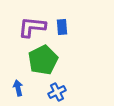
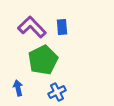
purple L-shape: rotated 40 degrees clockwise
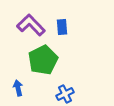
purple L-shape: moved 1 px left, 2 px up
blue cross: moved 8 px right, 2 px down
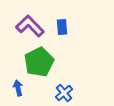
purple L-shape: moved 1 px left, 1 px down
green pentagon: moved 4 px left, 2 px down
blue cross: moved 1 px left, 1 px up; rotated 12 degrees counterclockwise
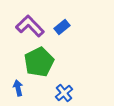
blue rectangle: rotated 56 degrees clockwise
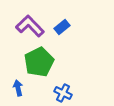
blue cross: moved 1 px left; rotated 24 degrees counterclockwise
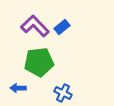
purple L-shape: moved 5 px right
green pentagon: rotated 20 degrees clockwise
blue arrow: rotated 77 degrees counterclockwise
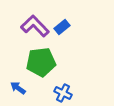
green pentagon: moved 2 px right
blue arrow: rotated 35 degrees clockwise
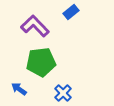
blue rectangle: moved 9 px right, 15 px up
blue arrow: moved 1 px right, 1 px down
blue cross: rotated 18 degrees clockwise
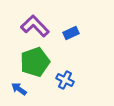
blue rectangle: moved 21 px down; rotated 14 degrees clockwise
green pentagon: moved 6 px left; rotated 12 degrees counterclockwise
blue cross: moved 2 px right, 13 px up; rotated 18 degrees counterclockwise
